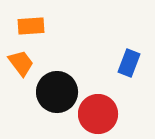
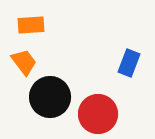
orange rectangle: moved 1 px up
orange trapezoid: moved 3 px right, 1 px up
black circle: moved 7 px left, 5 px down
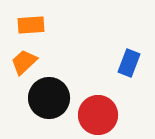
orange trapezoid: rotated 96 degrees counterclockwise
black circle: moved 1 px left, 1 px down
red circle: moved 1 px down
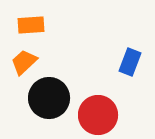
blue rectangle: moved 1 px right, 1 px up
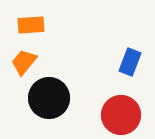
orange trapezoid: rotated 8 degrees counterclockwise
red circle: moved 23 px right
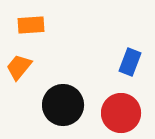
orange trapezoid: moved 5 px left, 5 px down
black circle: moved 14 px right, 7 px down
red circle: moved 2 px up
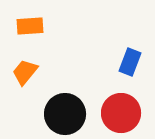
orange rectangle: moved 1 px left, 1 px down
orange trapezoid: moved 6 px right, 5 px down
black circle: moved 2 px right, 9 px down
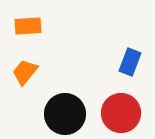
orange rectangle: moved 2 px left
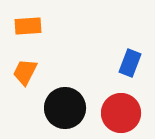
blue rectangle: moved 1 px down
orange trapezoid: rotated 12 degrees counterclockwise
black circle: moved 6 px up
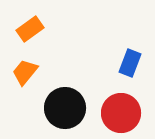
orange rectangle: moved 2 px right, 3 px down; rotated 32 degrees counterclockwise
orange trapezoid: rotated 12 degrees clockwise
